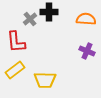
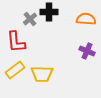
yellow trapezoid: moved 3 px left, 6 px up
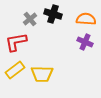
black cross: moved 4 px right, 2 px down; rotated 18 degrees clockwise
red L-shape: rotated 85 degrees clockwise
purple cross: moved 2 px left, 9 px up
